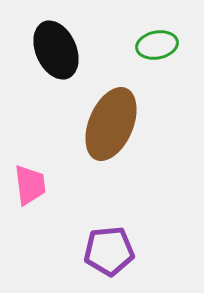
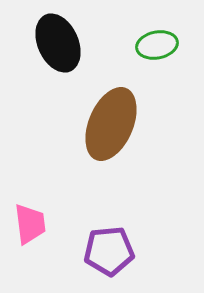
black ellipse: moved 2 px right, 7 px up
pink trapezoid: moved 39 px down
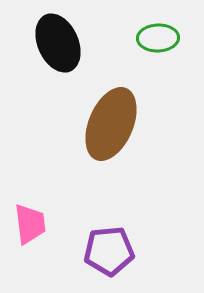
green ellipse: moved 1 px right, 7 px up; rotated 9 degrees clockwise
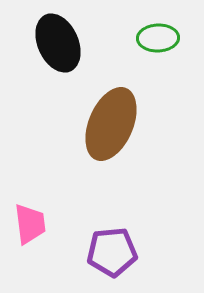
purple pentagon: moved 3 px right, 1 px down
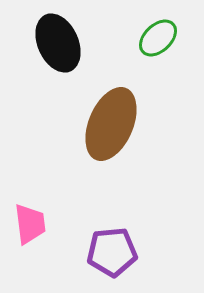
green ellipse: rotated 42 degrees counterclockwise
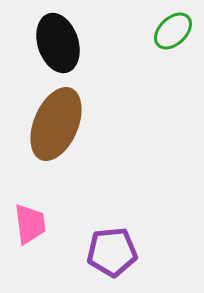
green ellipse: moved 15 px right, 7 px up
black ellipse: rotated 6 degrees clockwise
brown ellipse: moved 55 px left
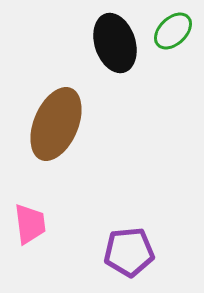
black ellipse: moved 57 px right
purple pentagon: moved 17 px right
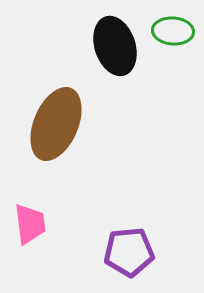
green ellipse: rotated 48 degrees clockwise
black ellipse: moved 3 px down
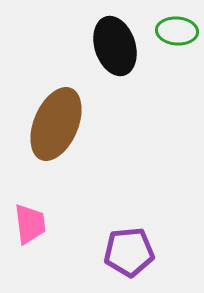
green ellipse: moved 4 px right
